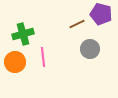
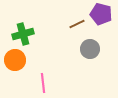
pink line: moved 26 px down
orange circle: moved 2 px up
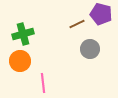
orange circle: moved 5 px right, 1 px down
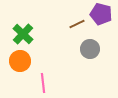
green cross: rotated 30 degrees counterclockwise
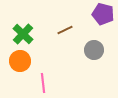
purple pentagon: moved 2 px right
brown line: moved 12 px left, 6 px down
gray circle: moved 4 px right, 1 px down
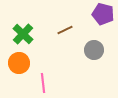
orange circle: moved 1 px left, 2 px down
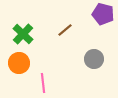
brown line: rotated 14 degrees counterclockwise
gray circle: moved 9 px down
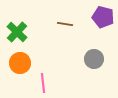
purple pentagon: moved 3 px down
brown line: moved 6 px up; rotated 49 degrees clockwise
green cross: moved 6 px left, 2 px up
orange circle: moved 1 px right
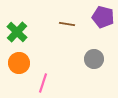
brown line: moved 2 px right
orange circle: moved 1 px left
pink line: rotated 24 degrees clockwise
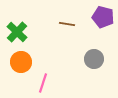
orange circle: moved 2 px right, 1 px up
